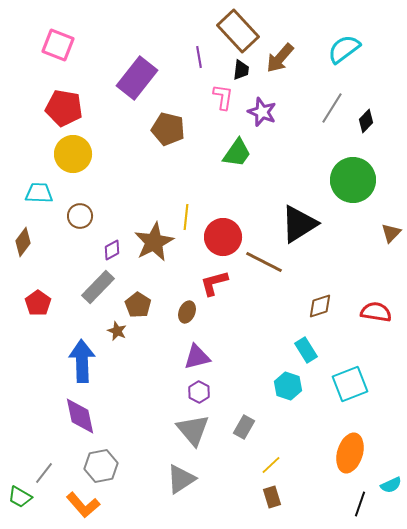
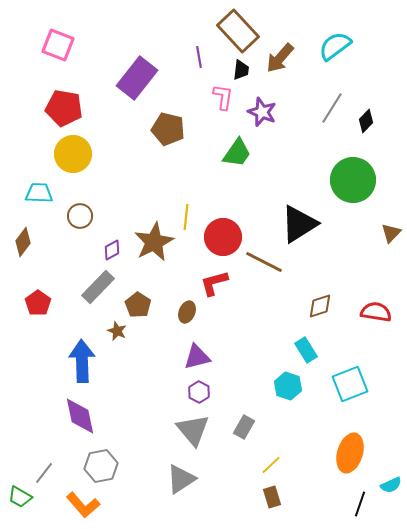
cyan semicircle at (344, 49): moved 9 px left, 3 px up
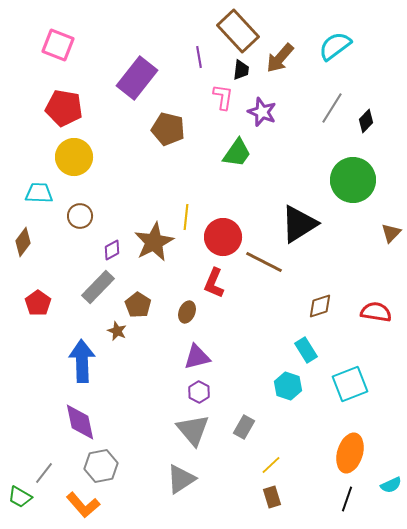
yellow circle at (73, 154): moved 1 px right, 3 px down
red L-shape at (214, 283): rotated 52 degrees counterclockwise
purple diamond at (80, 416): moved 6 px down
black line at (360, 504): moved 13 px left, 5 px up
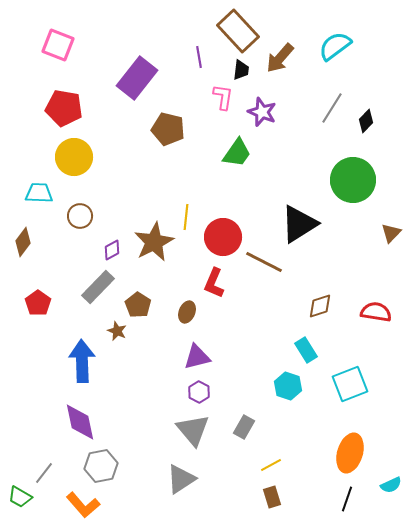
yellow line at (271, 465): rotated 15 degrees clockwise
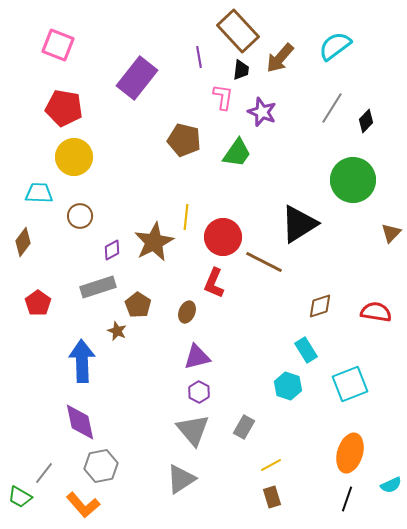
brown pentagon at (168, 129): moved 16 px right, 11 px down
gray rectangle at (98, 287): rotated 28 degrees clockwise
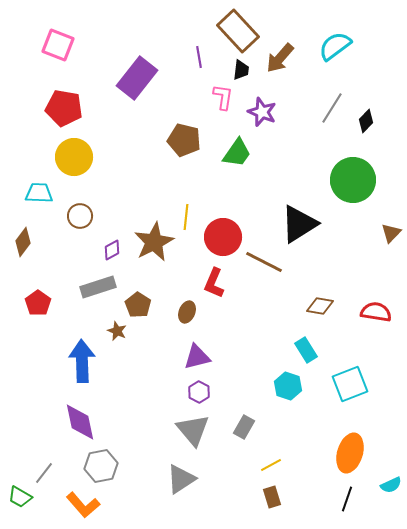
brown diamond at (320, 306): rotated 28 degrees clockwise
